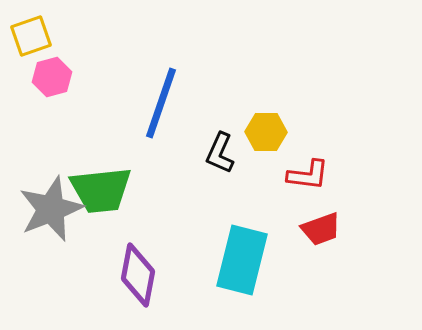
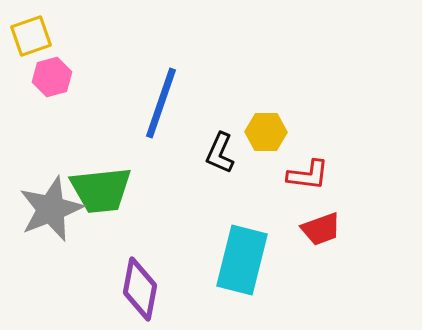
purple diamond: moved 2 px right, 14 px down
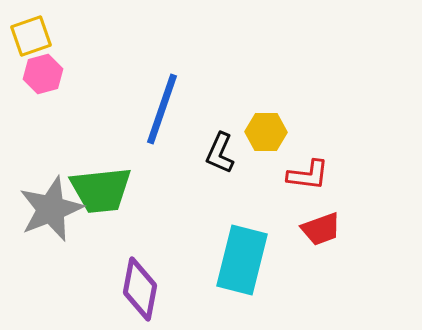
pink hexagon: moved 9 px left, 3 px up
blue line: moved 1 px right, 6 px down
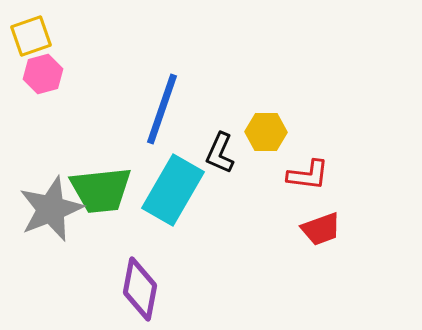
cyan rectangle: moved 69 px left, 70 px up; rotated 16 degrees clockwise
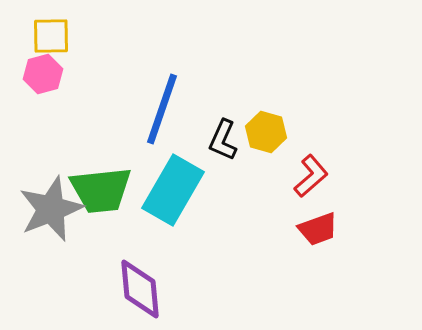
yellow square: moved 20 px right; rotated 18 degrees clockwise
yellow hexagon: rotated 15 degrees clockwise
black L-shape: moved 3 px right, 13 px up
red L-shape: moved 3 px right, 1 px down; rotated 48 degrees counterclockwise
red trapezoid: moved 3 px left
purple diamond: rotated 16 degrees counterclockwise
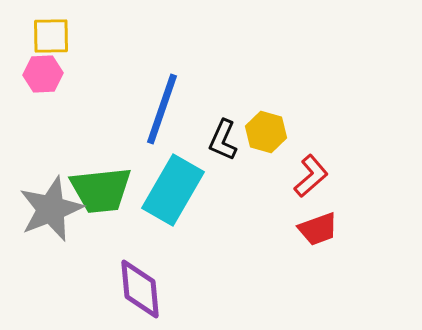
pink hexagon: rotated 12 degrees clockwise
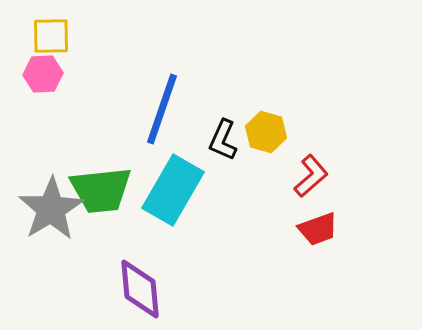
gray star: rotated 10 degrees counterclockwise
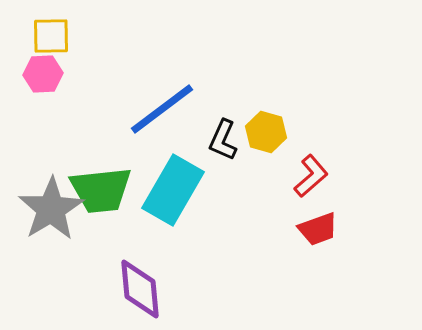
blue line: rotated 34 degrees clockwise
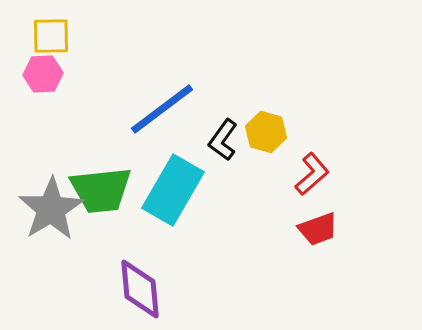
black L-shape: rotated 12 degrees clockwise
red L-shape: moved 1 px right, 2 px up
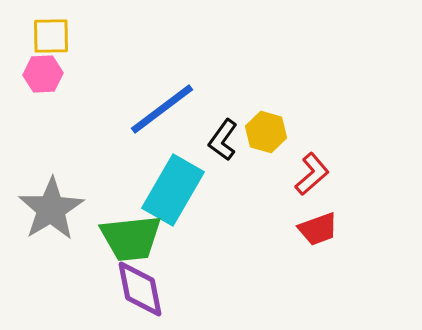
green trapezoid: moved 30 px right, 48 px down
purple diamond: rotated 6 degrees counterclockwise
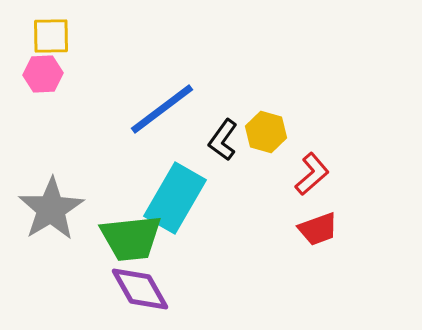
cyan rectangle: moved 2 px right, 8 px down
purple diamond: rotated 18 degrees counterclockwise
